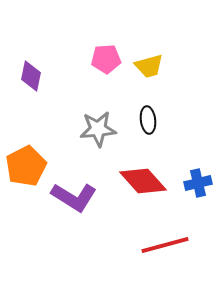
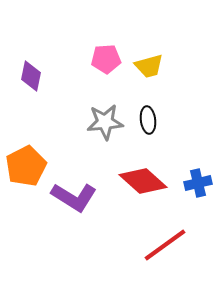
gray star: moved 7 px right, 7 px up
red diamond: rotated 6 degrees counterclockwise
red line: rotated 21 degrees counterclockwise
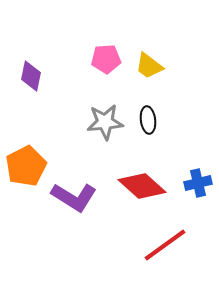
yellow trapezoid: rotated 52 degrees clockwise
red diamond: moved 1 px left, 5 px down
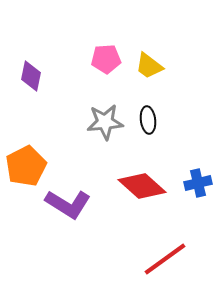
purple L-shape: moved 6 px left, 7 px down
red line: moved 14 px down
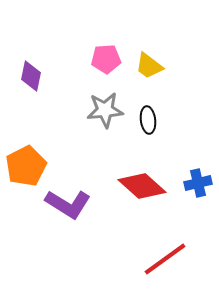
gray star: moved 12 px up
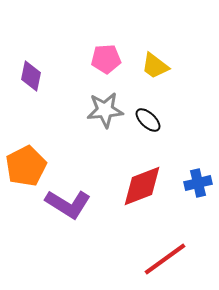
yellow trapezoid: moved 6 px right
black ellipse: rotated 40 degrees counterclockwise
red diamond: rotated 63 degrees counterclockwise
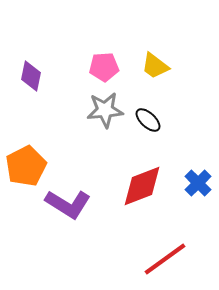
pink pentagon: moved 2 px left, 8 px down
blue cross: rotated 32 degrees counterclockwise
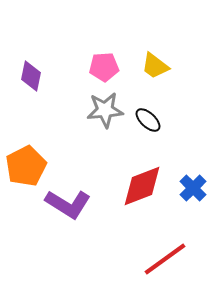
blue cross: moved 5 px left, 5 px down
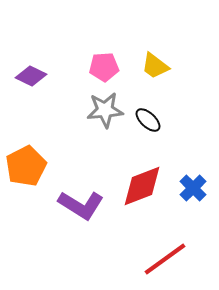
purple diamond: rotated 76 degrees counterclockwise
purple L-shape: moved 13 px right, 1 px down
